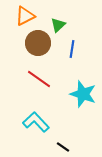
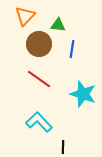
orange triangle: rotated 20 degrees counterclockwise
green triangle: rotated 49 degrees clockwise
brown circle: moved 1 px right, 1 px down
cyan L-shape: moved 3 px right
black line: rotated 56 degrees clockwise
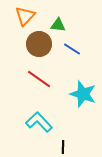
blue line: rotated 66 degrees counterclockwise
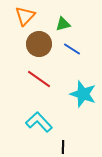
green triangle: moved 5 px right, 1 px up; rotated 21 degrees counterclockwise
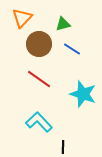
orange triangle: moved 3 px left, 2 px down
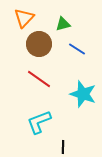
orange triangle: moved 2 px right
blue line: moved 5 px right
cyan L-shape: rotated 68 degrees counterclockwise
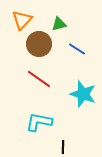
orange triangle: moved 2 px left, 2 px down
green triangle: moved 4 px left
cyan L-shape: rotated 32 degrees clockwise
